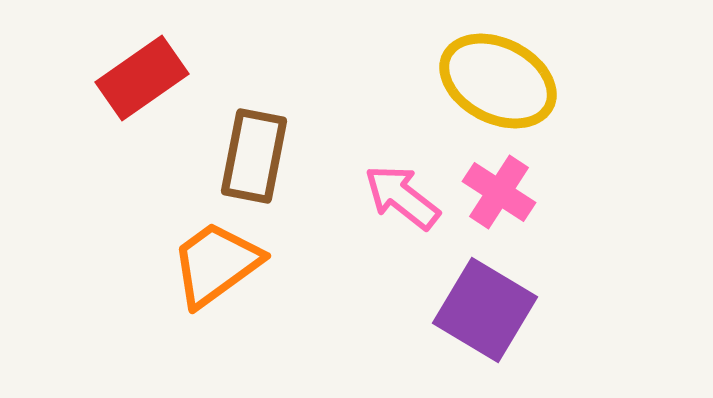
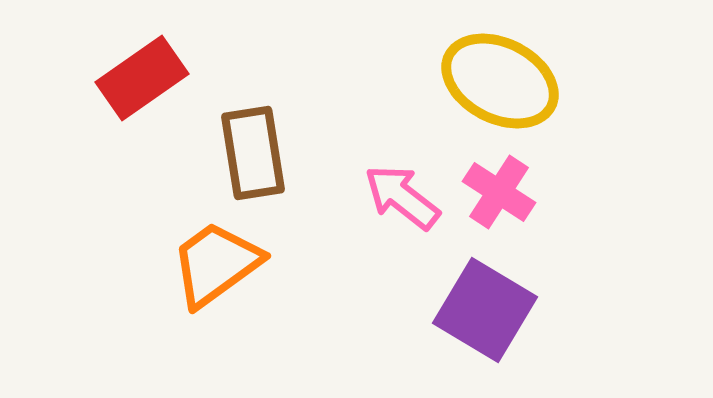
yellow ellipse: moved 2 px right
brown rectangle: moved 1 px left, 3 px up; rotated 20 degrees counterclockwise
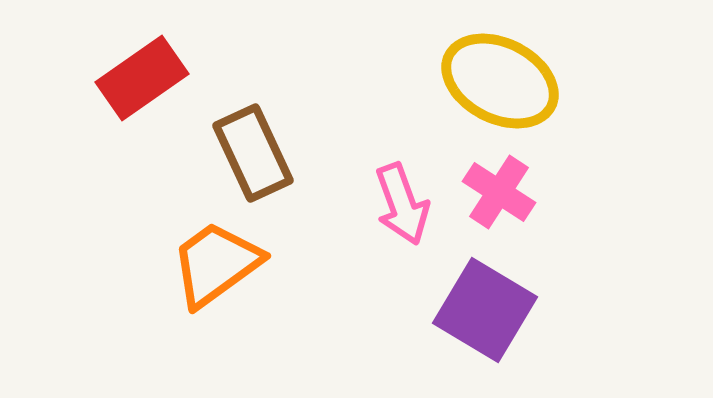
brown rectangle: rotated 16 degrees counterclockwise
pink arrow: moved 7 px down; rotated 148 degrees counterclockwise
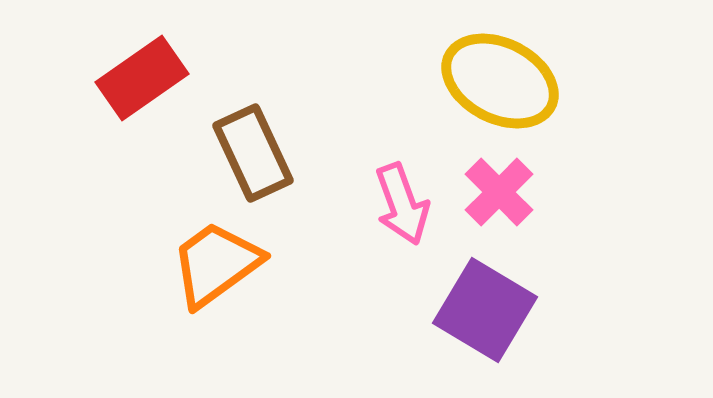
pink cross: rotated 12 degrees clockwise
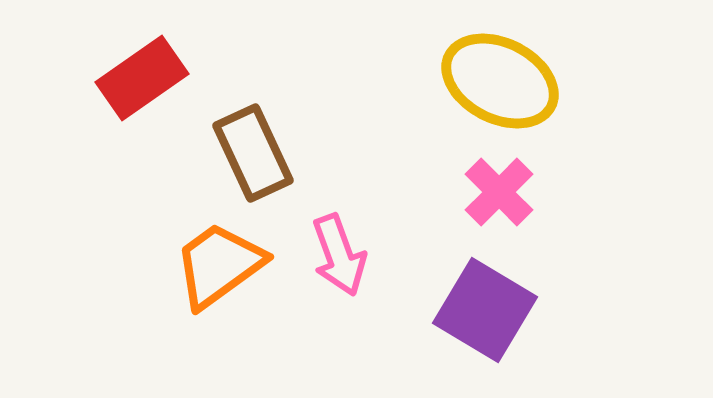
pink arrow: moved 63 px left, 51 px down
orange trapezoid: moved 3 px right, 1 px down
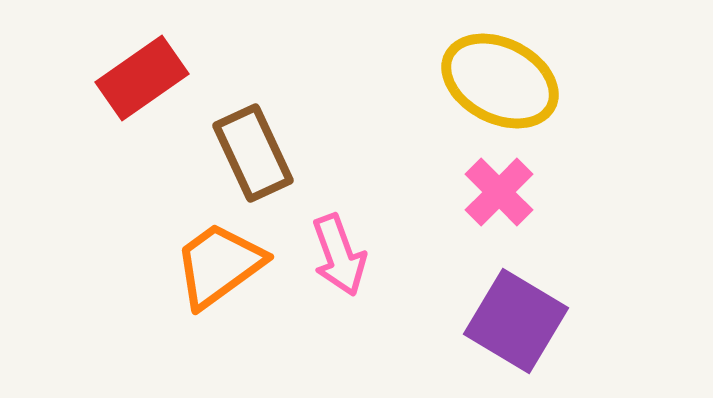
purple square: moved 31 px right, 11 px down
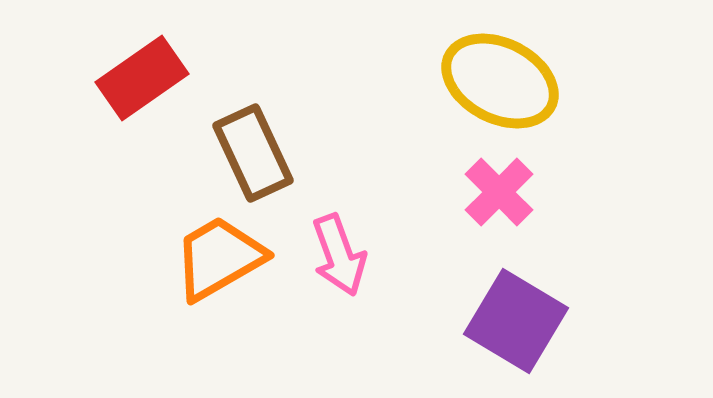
orange trapezoid: moved 7 px up; rotated 6 degrees clockwise
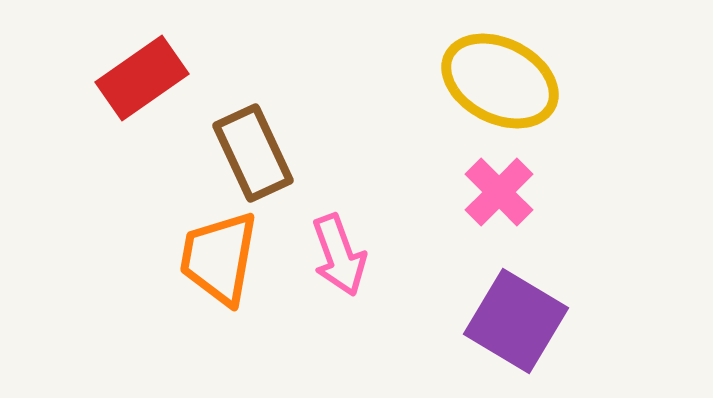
orange trapezoid: rotated 50 degrees counterclockwise
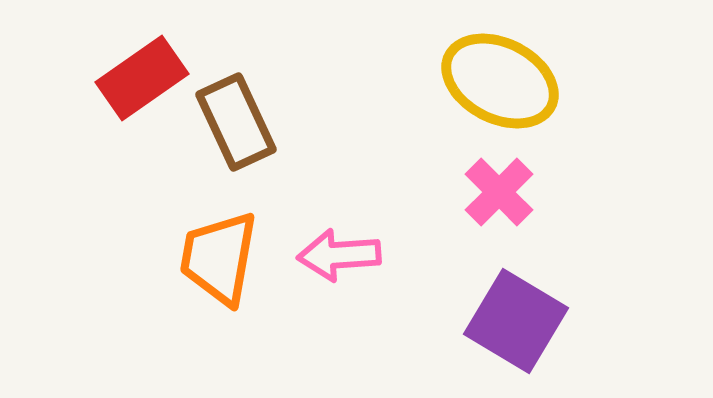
brown rectangle: moved 17 px left, 31 px up
pink arrow: rotated 106 degrees clockwise
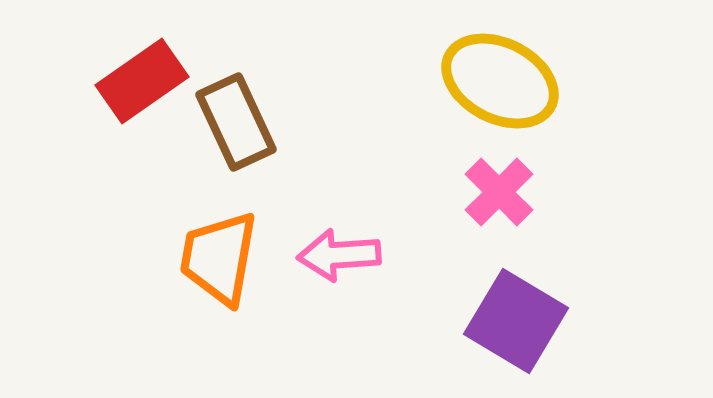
red rectangle: moved 3 px down
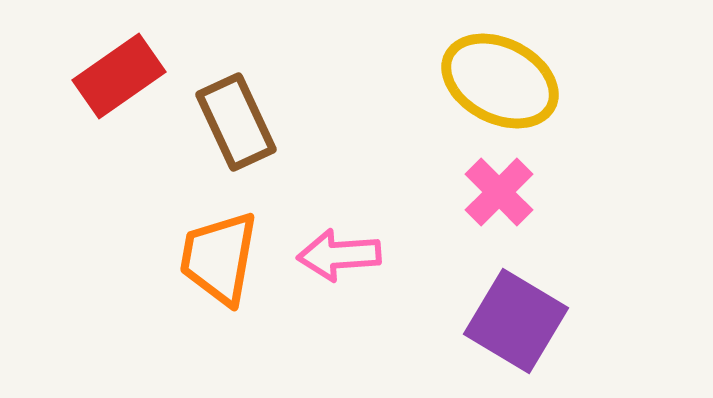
red rectangle: moved 23 px left, 5 px up
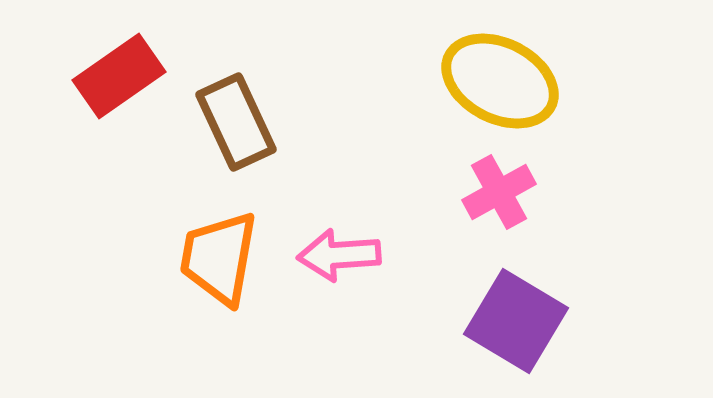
pink cross: rotated 16 degrees clockwise
